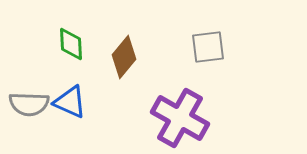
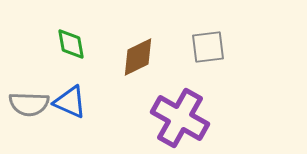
green diamond: rotated 8 degrees counterclockwise
brown diamond: moved 14 px right; rotated 24 degrees clockwise
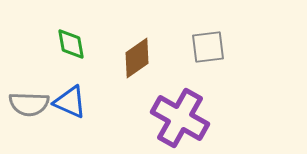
brown diamond: moved 1 px left, 1 px down; rotated 9 degrees counterclockwise
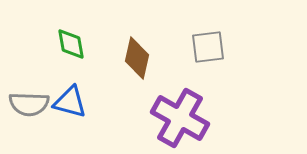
brown diamond: rotated 42 degrees counterclockwise
blue triangle: rotated 9 degrees counterclockwise
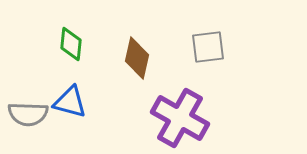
green diamond: rotated 16 degrees clockwise
gray semicircle: moved 1 px left, 10 px down
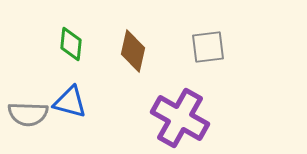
brown diamond: moved 4 px left, 7 px up
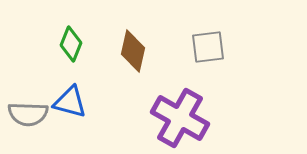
green diamond: rotated 16 degrees clockwise
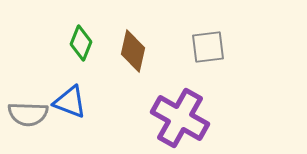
green diamond: moved 10 px right, 1 px up
blue triangle: rotated 6 degrees clockwise
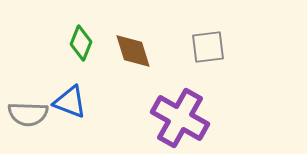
brown diamond: rotated 30 degrees counterclockwise
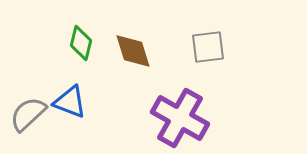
green diamond: rotated 8 degrees counterclockwise
gray semicircle: rotated 135 degrees clockwise
